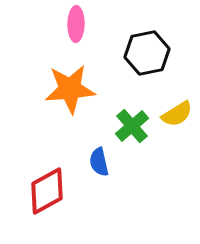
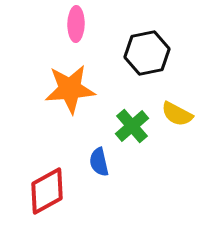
yellow semicircle: rotated 60 degrees clockwise
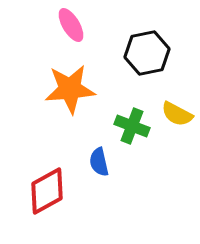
pink ellipse: moved 5 px left, 1 px down; rotated 32 degrees counterclockwise
green cross: rotated 28 degrees counterclockwise
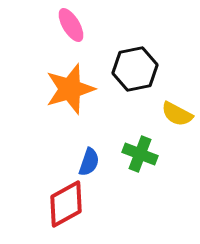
black hexagon: moved 12 px left, 16 px down
orange star: rotated 12 degrees counterclockwise
green cross: moved 8 px right, 28 px down
blue semicircle: moved 10 px left; rotated 148 degrees counterclockwise
red diamond: moved 19 px right, 13 px down
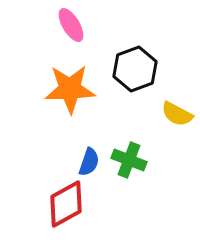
black hexagon: rotated 9 degrees counterclockwise
orange star: rotated 15 degrees clockwise
green cross: moved 11 px left, 6 px down
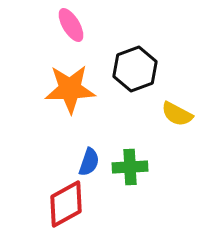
green cross: moved 1 px right, 7 px down; rotated 24 degrees counterclockwise
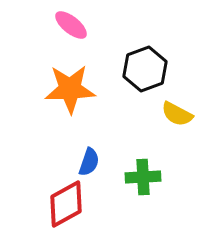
pink ellipse: rotated 20 degrees counterclockwise
black hexagon: moved 10 px right
green cross: moved 13 px right, 10 px down
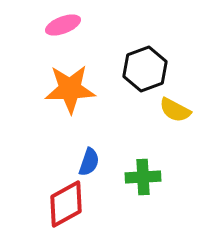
pink ellipse: moved 8 px left; rotated 60 degrees counterclockwise
yellow semicircle: moved 2 px left, 4 px up
